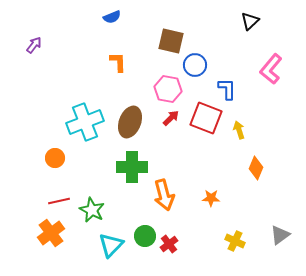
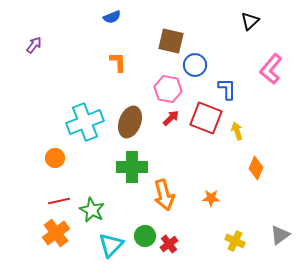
yellow arrow: moved 2 px left, 1 px down
orange cross: moved 5 px right
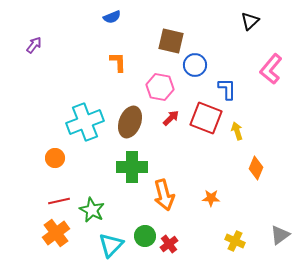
pink hexagon: moved 8 px left, 2 px up
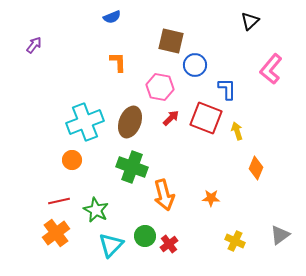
orange circle: moved 17 px right, 2 px down
green cross: rotated 20 degrees clockwise
green star: moved 4 px right
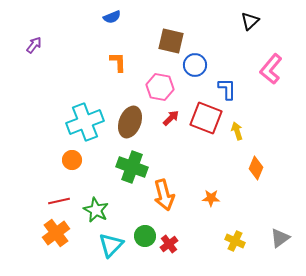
gray triangle: moved 3 px down
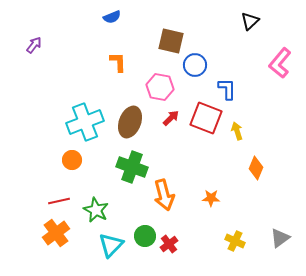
pink L-shape: moved 9 px right, 6 px up
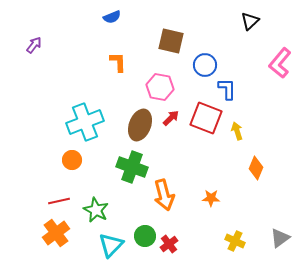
blue circle: moved 10 px right
brown ellipse: moved 10 px right, 3 px down
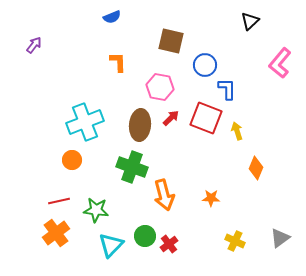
brown ellipse: rotated 16 degrees counterclockwise
green star: rotated 20 degrees counterclockwise
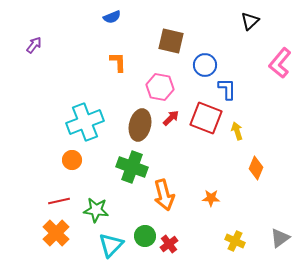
brown ellipse: rotated 8 degrees clockwise
orange cross: rotated 8 degrees counterclockwise
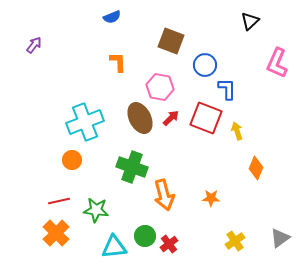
brown square: rotated 8 degrees clockwise
pink L-shape: moved 3 px left; rotated 16 degrees counterclockwise
brown ellipse: moved 7 px up; rotated 40 degrees counterclockwise
yellow cross: rotated 30 degrees clockwise
cyan triangle: moved 3 px right, 2 px down; rotated 40 degrees clockwise
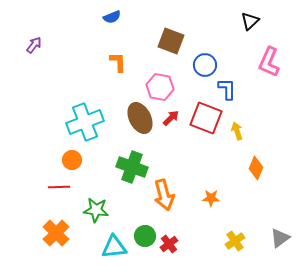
pink L-shape: moved 8 px left, 1 px up
red line: moved 14 px up; rotated 10 degrees clockwise
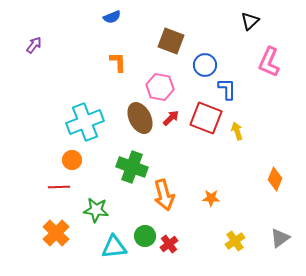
orange diamond: moved 19 px right, 11 px down
